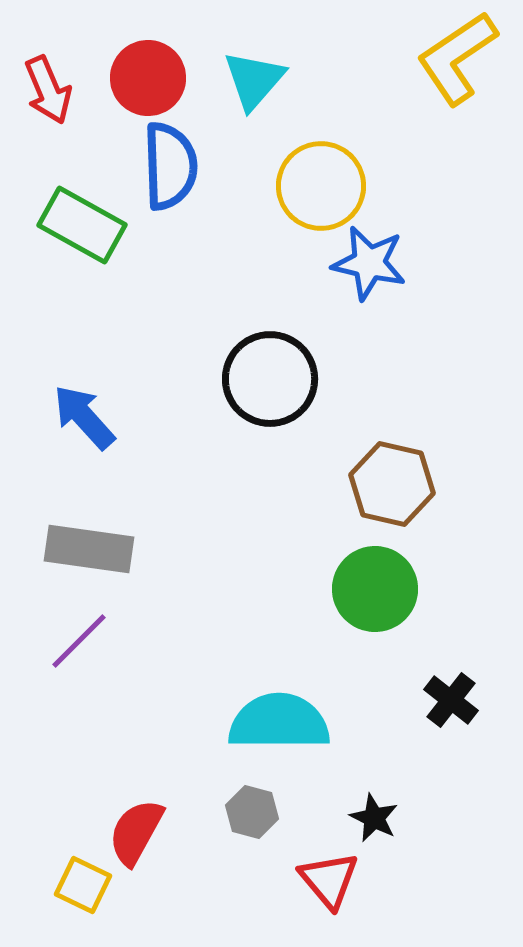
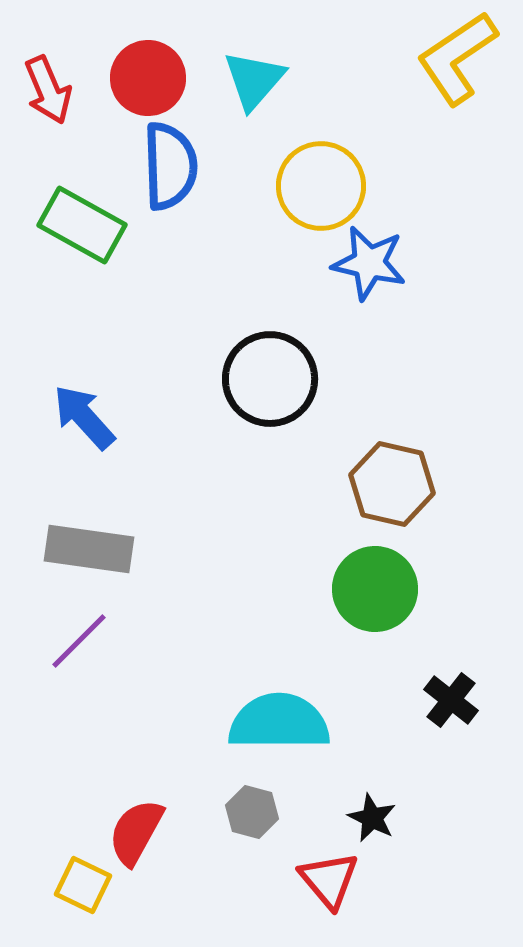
black star: moved 2 px left
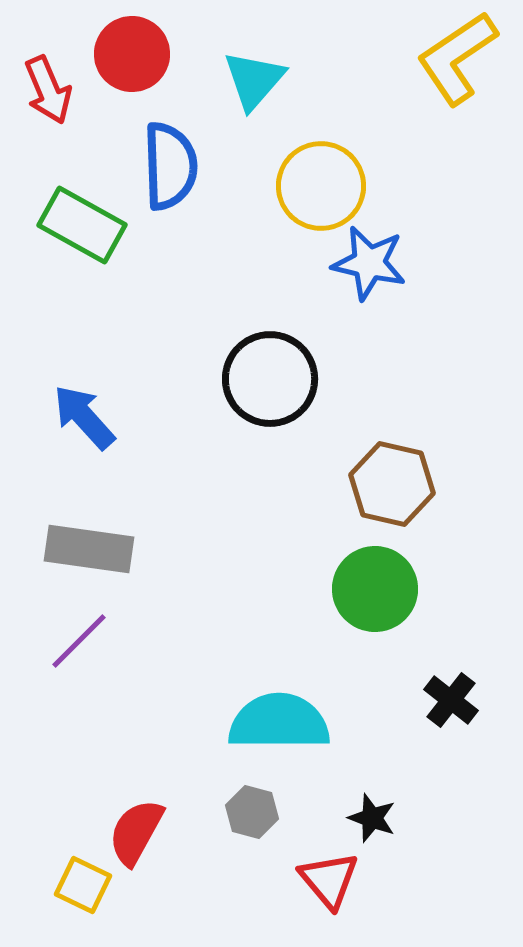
red circle: moved 16 px left, 24 px up
black star: rotated 6 degrees counterclockwise
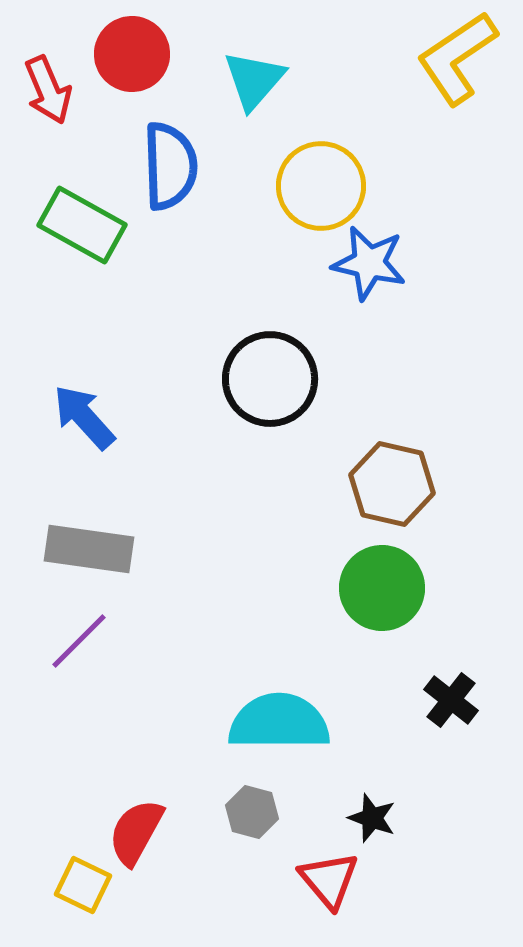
green circle: moved 7 px right, 1 px up
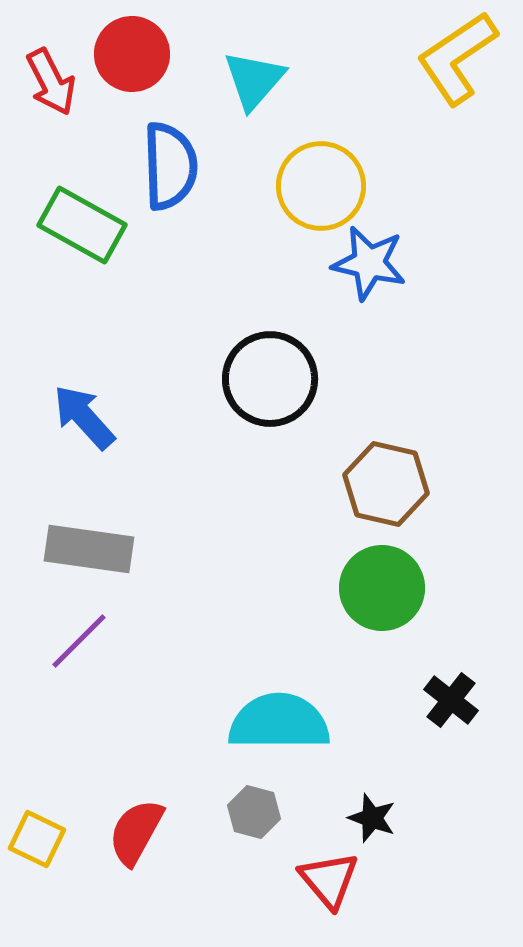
red arrow: moved 3 px right, 8 px up; rotated 4 degrees counterclockwise
brown hexagon: moved 6 px left
gray hexagon: moved 2 px right
yellow square: moved 46 px left, 46 px up
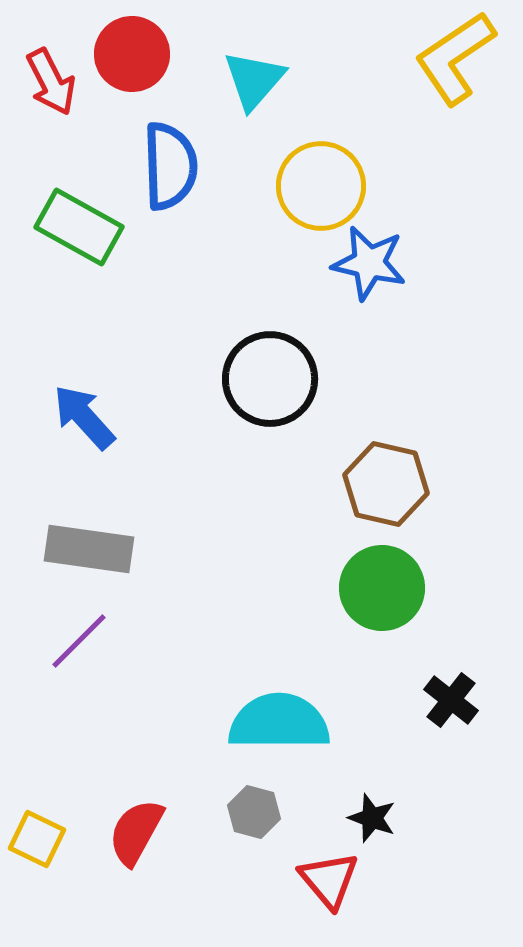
yellow L-shape: moved 2 px left
green rectangle: moved 3 px left, 2 px down
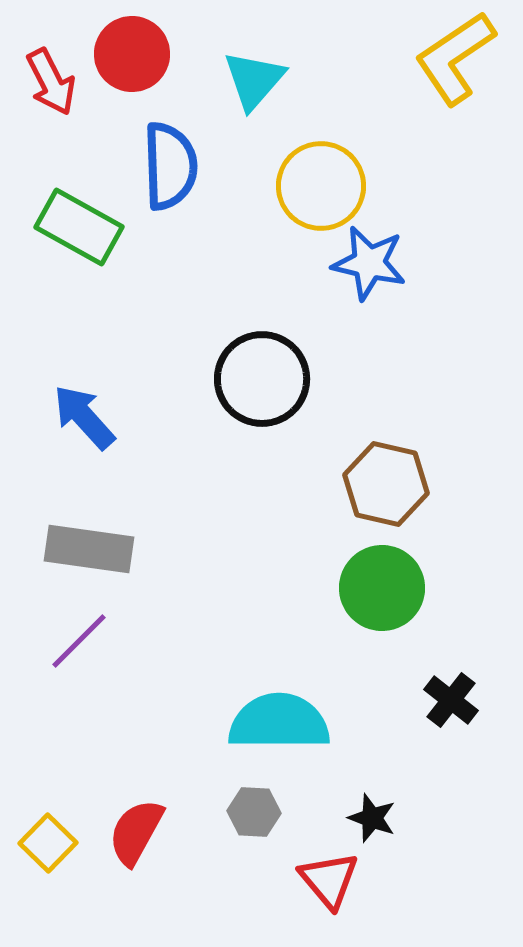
black circle: moved 8 px left
gray hexagon: rotated 12 degrees counterclockwise
yellow square: moved 11 px right, 4 px down; rotated 18 degrees clockwise
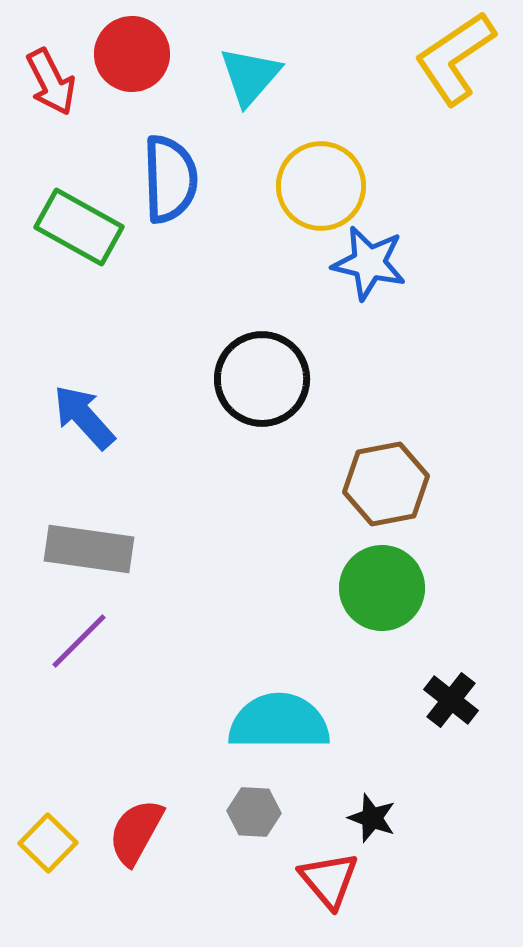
cyan triangle: moved 4 px left, 4 px up
blue semicircle: moved 13 px down
brown hexagon: rotated 24 degrees counterclockwise
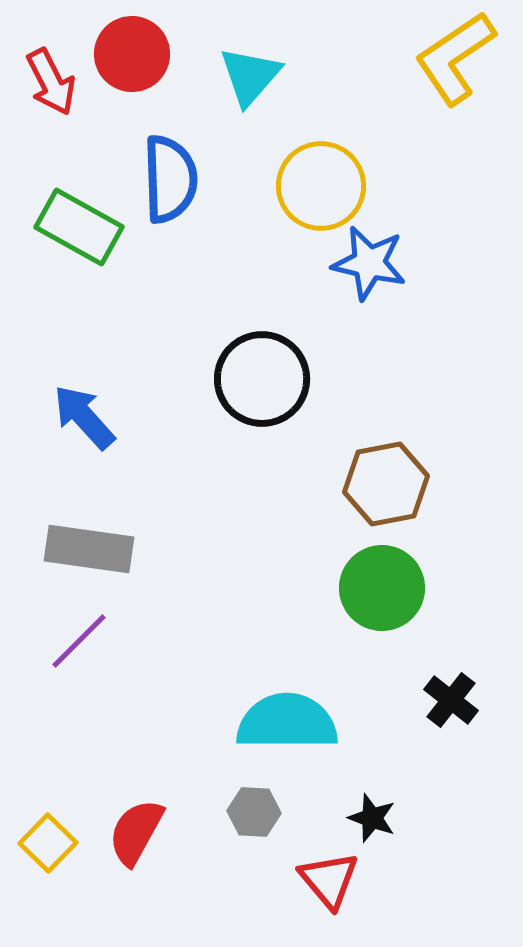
cyan semicircle: moved 8 px right
